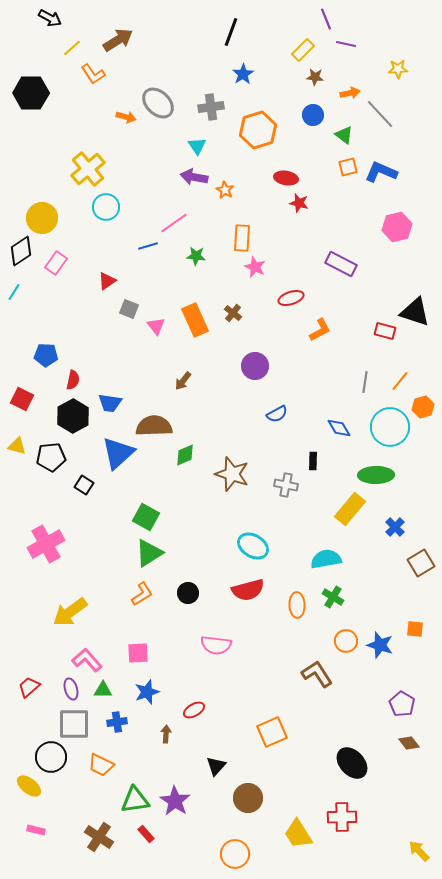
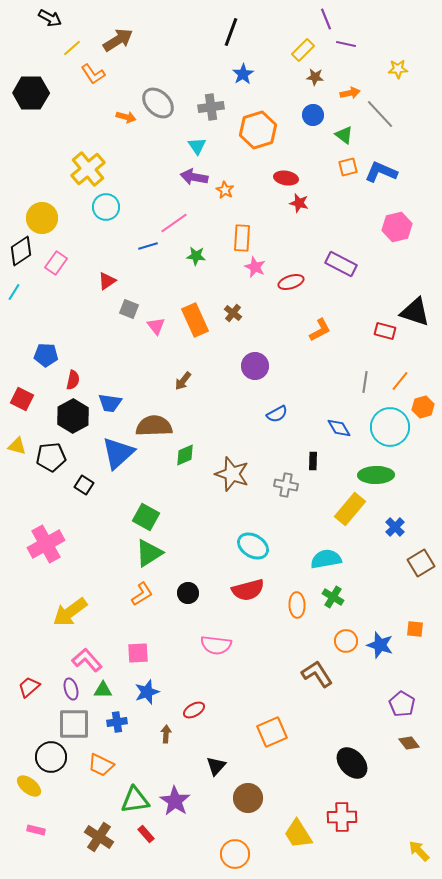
red ellipse at (291, 298): moved 16 px up
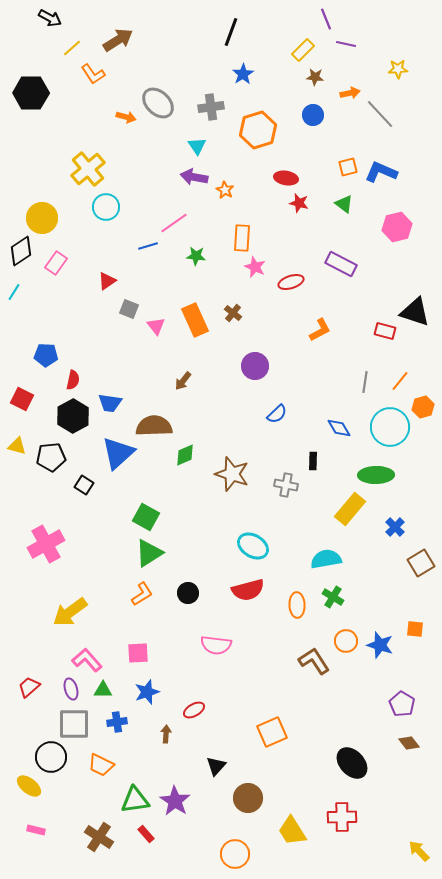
green triangle at (344, 135): moved 69 px down
blue semicircle at (277, 414): rotated 15 degrees counterclockwise
brown L-shape at (317, 674): moved 3 px left, 13 px up
yellow trapezoid at (298, 834): moved 6 px left, 3 px up
